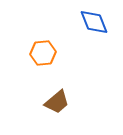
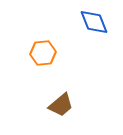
brown trapezoid: moved 4 px right, 3 px down
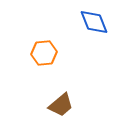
orange hexagon: moved 1 px right
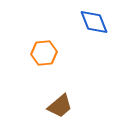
brown trapezoid: moved 1 px left, 1 px down
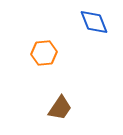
brown trapezoid: moved 2 px down; rotated 16 degrees counterclockwise
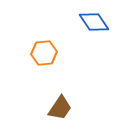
blue diamond: rotated 12 degrees counterclockwise
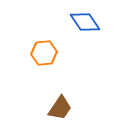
blue diamond: moved 9 px left
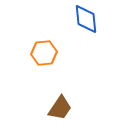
blue diamond: moved 1 px right, 3 px up; rotated 28 degrees clockwise
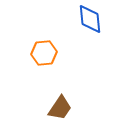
blue diamond: moved 4 px right
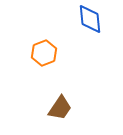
orange hexagon: rotated 15 degrees counterclockwise
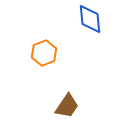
brown trapezoid: moved 7 px right, 2 px up
